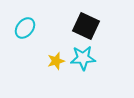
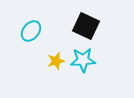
cyan ellipse: moved 6 px right, 3 px down
cyan star: moved 2 px down
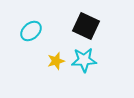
cyan ellipse: rotated 10 degrees clockwise
cyan star: moved 1 px right
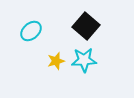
black square: rotated 16 degrees clockwise
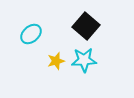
cyan ellipse: moved 3 px down
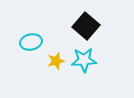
cyan ellipse: moved 8 px down; rotated 30 degrees clockwise
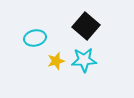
cyan ellipse: moved 4 px right, 4 px up
